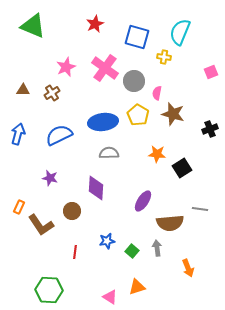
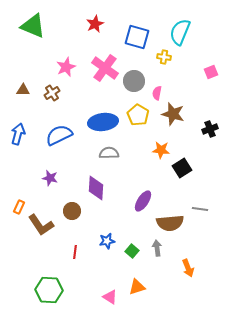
orange star: moved 4 px right, 4 px up
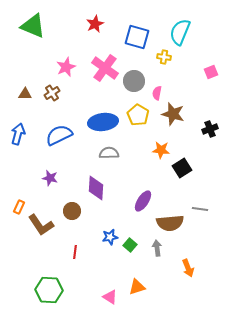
brown triangle: moved 2 px right, 4 px down
blue star: moved 3 px right, 4 px up
green square: moved 2 px left, 6 px up
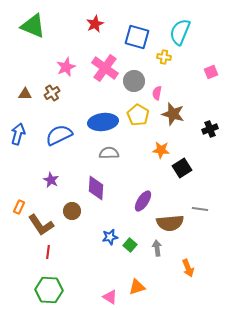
purple star: moved 1 px right, 2 px down; rotated 14 degrees clockwise
red line: moved 27 px left
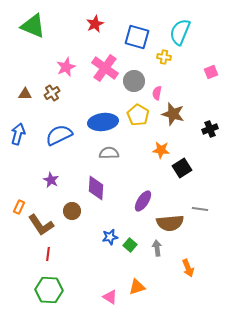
red line: moved 2 px down
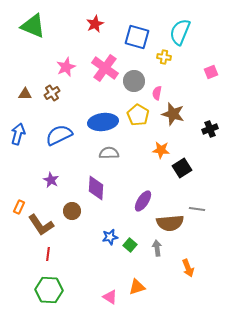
gray line: moved 3 px left
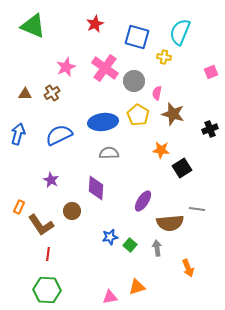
green hexagon: moved 2 px left
pink triangle: rotated 42 degrees counterclockwise
